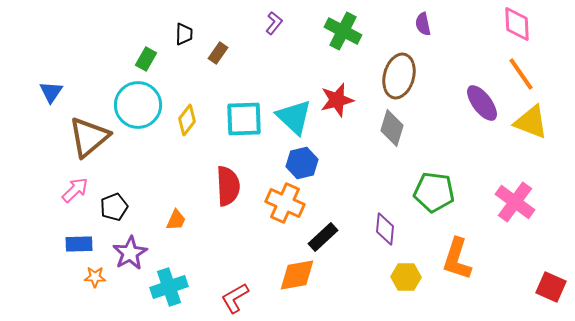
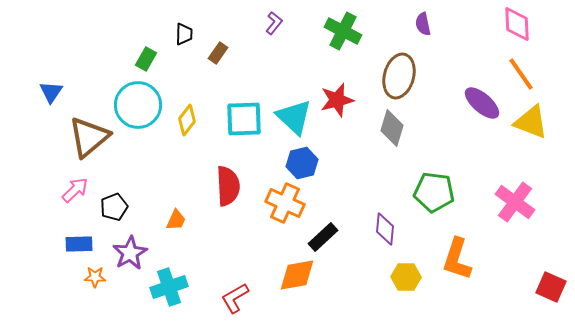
purple ellipse: rotated 12 degrees counterclockwise
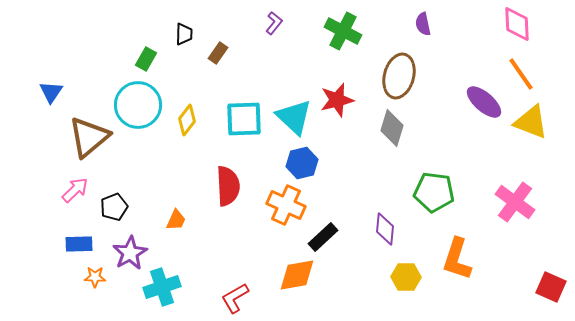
purple ellipse: moved 2 px right, 1 px up
orange cross: moved 1 px right, 2 px down
cyan cross: moved 7 px left
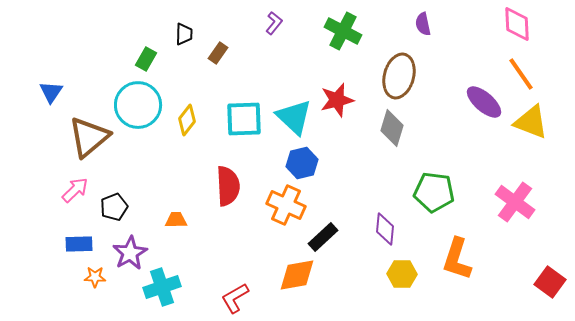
orange trapezoid: rotated 115 degrees counterclockwise
yellow hexagon: moved 4 px left, 3 px up
red square: moved 1 px left, 5 px up; rotated 12 degrees clockwise
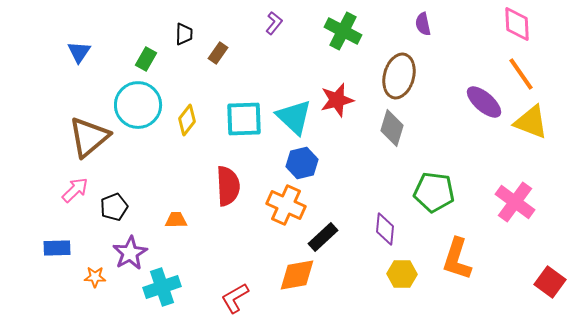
blue triangle: moved 28 px right, 40 px up
blue rectangle: moved 22 px left, 4 px down
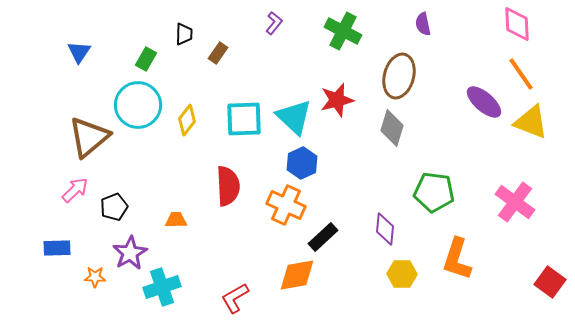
blue hexagon: rotated 12 degrees counterclockwise
